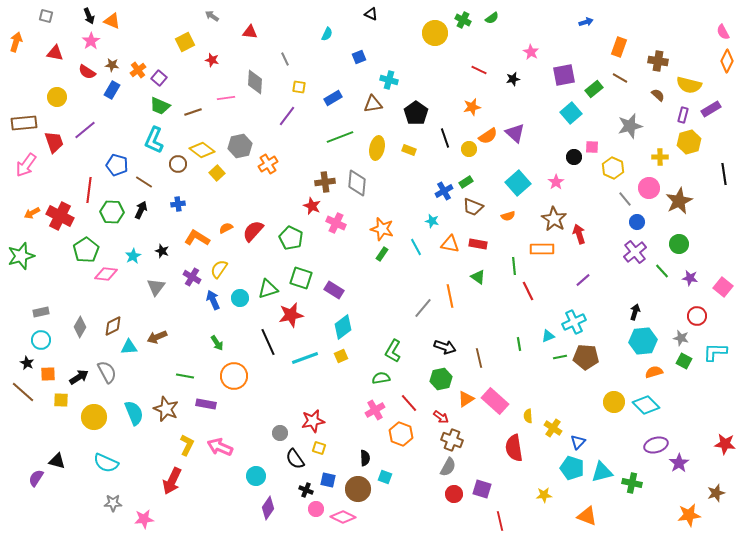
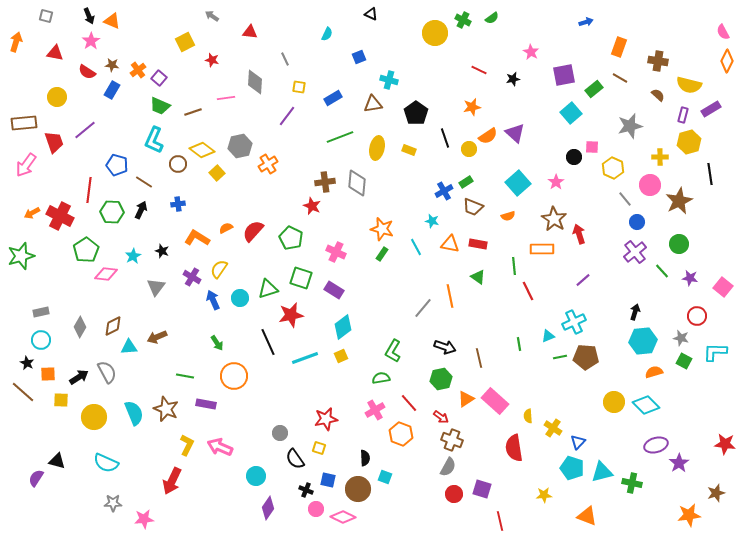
black line at (724, 174): moved 14 px left
pink circle at (649, 188): moved 1 px right, 3 px up
pink cross at (336, 223): moved 29 px down
red star at (313, 421): moved 13 px right, 2 px up
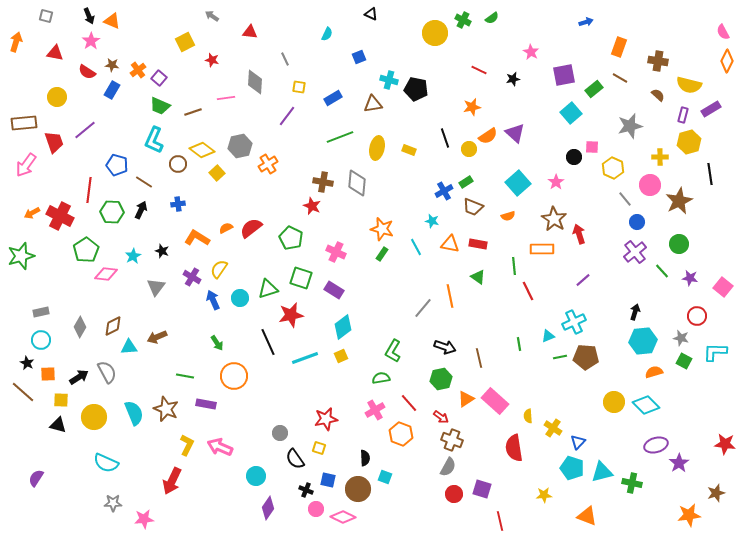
black pentagon at (416, 113): moved 24 px up; rotated 25 degrees counterclockwise
brown cross at (325, 182): moved 2 px left; rotated 18 degrees clockwise
red semicircle at (253, 231): moved 2 px left, 3 px up; rotated 10 degrees clockwise
black triangle at (57, 461): moved 1 px right, 36 px up
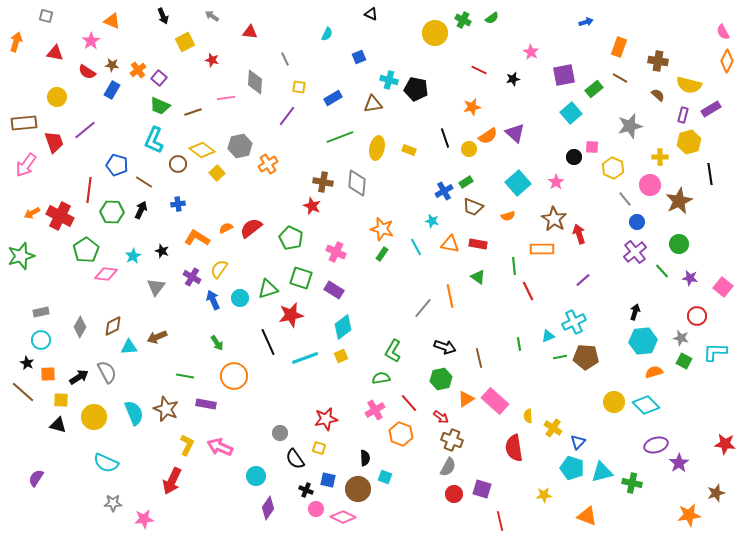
black arrow at (89, 16): moved 74 px right
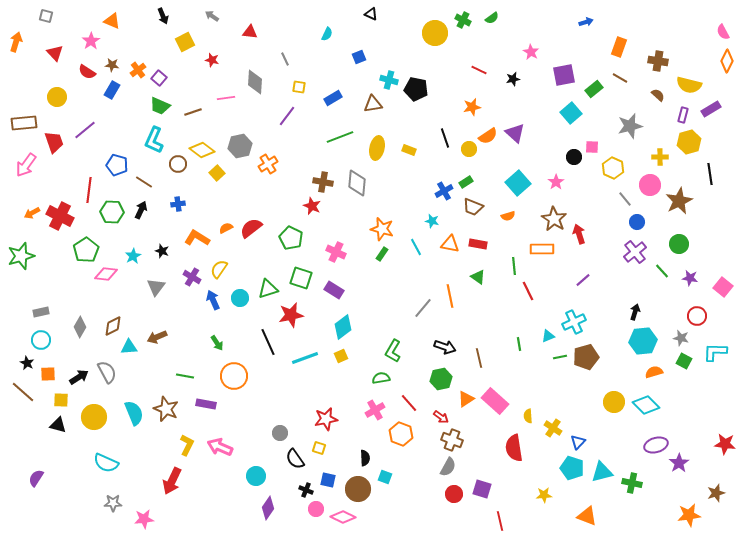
red triangle at (55, 53): rotated 36 degrees clockwise
brown pentagon at (586, 357): rotated 20 degrees counterclockwise
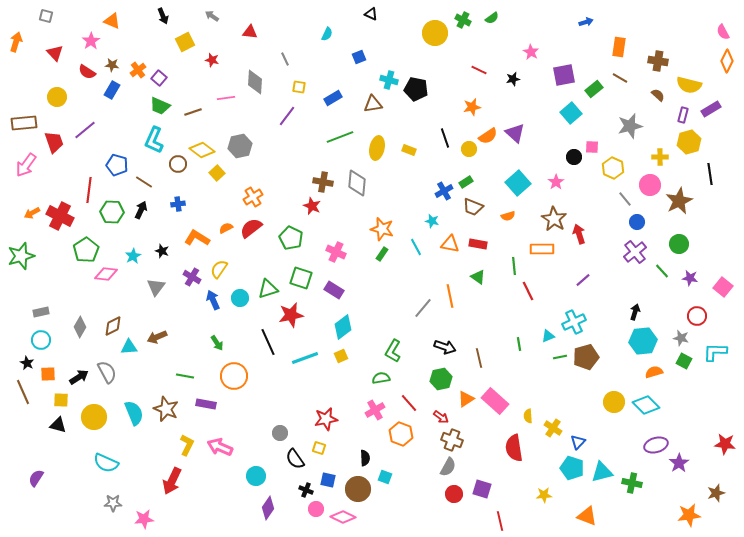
orange rectangle at (619, 47): rotated 12 degrees counterclockwise
orange cross at (268, 164): moved 15 px left, 33 px down
brown line at (23, 392): rotated 25 degrees clockwise
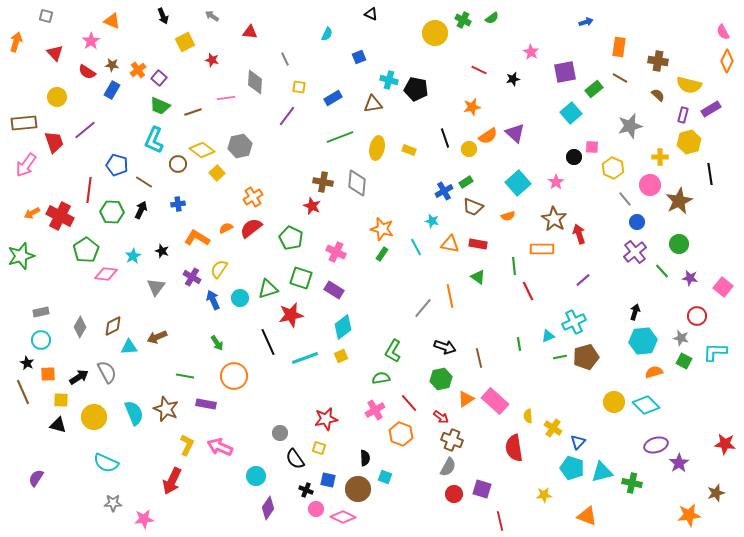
purple square at (564, 75): moved 1 px right, 3 px up
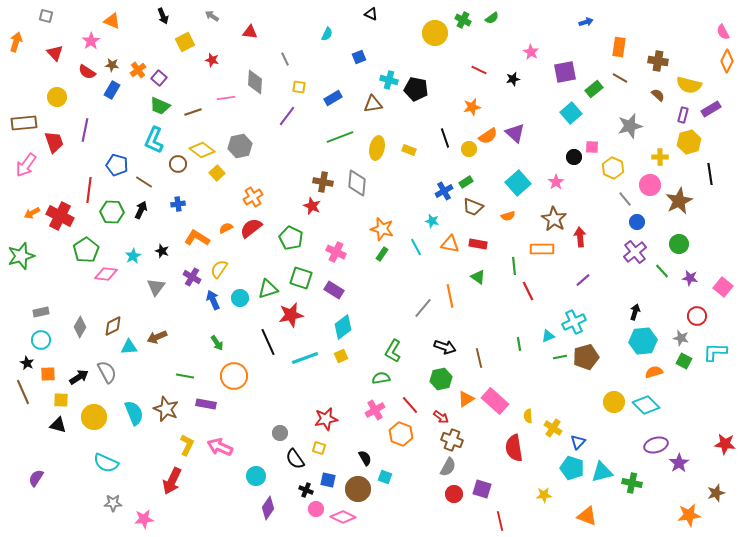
purple line at (85, 130): rotated 40 degrees counterclockwise
red arrow at (579, 234): moved 1 px right, 3 px down; rotated 12 degrees clockwise
red line at (409, 403): moved 1 px right, 2 px down
black semicircle at (365, 458): rotated 28 degrees counterclockwise
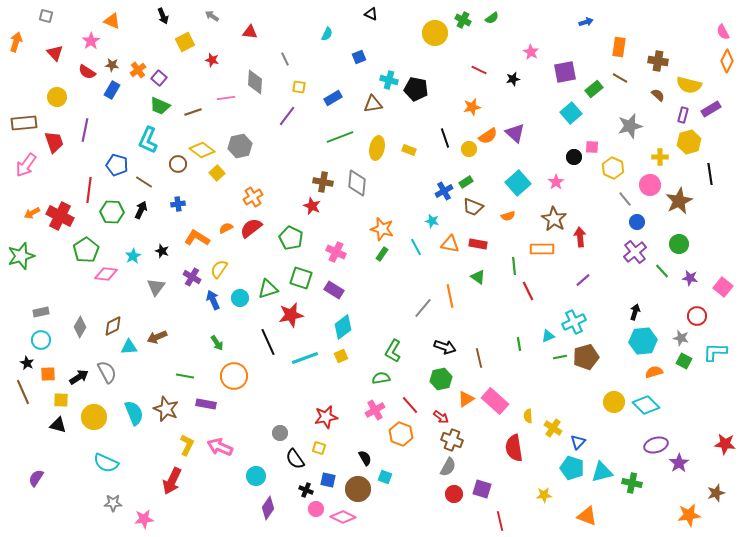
cyan L-shape at (154, 140): moved 6 px left
red star at (326, 419): moved 2 px up
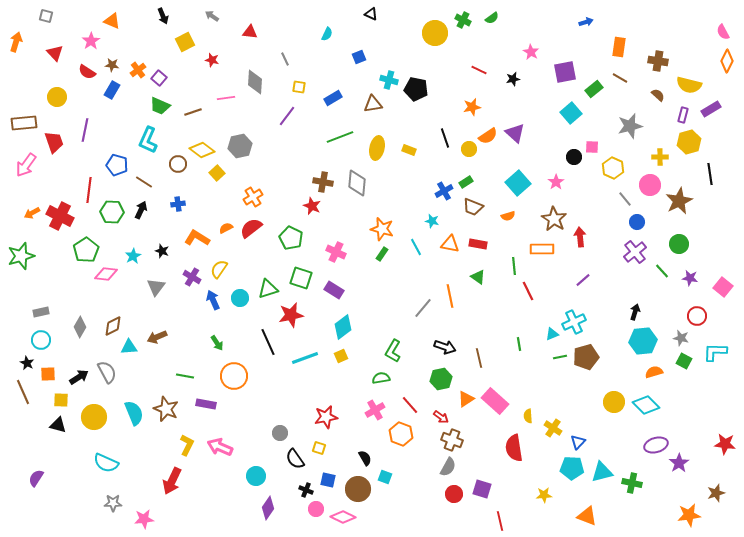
cyan triangle at (548, 336): moved 4 px right, 2 px up
cyan pentagon at (572, 468): rotated 15 degrees counterclockwise
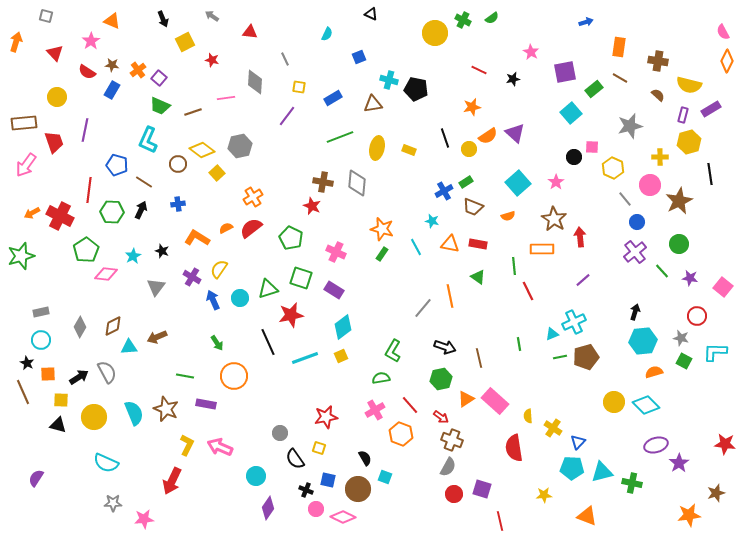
black arrow at (163, 16): moved 3 px down
